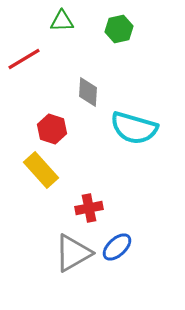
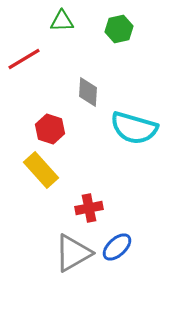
red hexagon: moved 2 px left
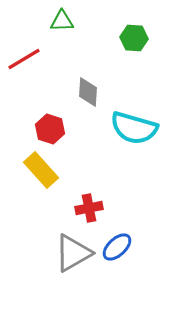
green hexagon: moved 15 px right, 9 px down; rotated 16 degrees clockwise
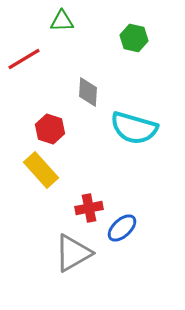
green hexagon: rotated 8 degrees clockwise
blue ellipse: moved 5 px right, 19 px up
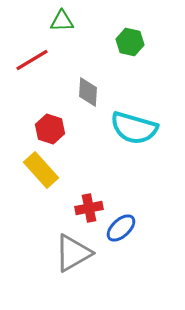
green hexagon: moved 4 px left, 4 px down
red line: moved 8 px right, 1 px down
blue ellipse: moved 1 px left
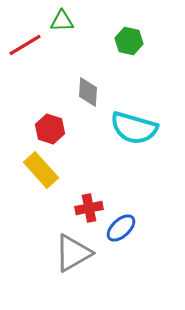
green hexagon: moved 1 px left, 1 px up
red line: moved 7 px left, 15 px up
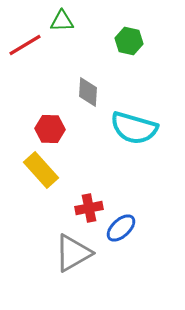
red hexagon: rotated 16 degrees counterclockwise
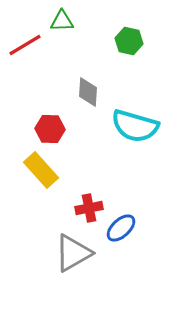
cyan semicircle: moved 1 px right, 2 px up
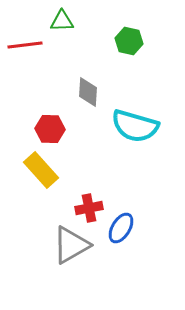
red line: rotated 24 degrees clockwise
blue ellipse: rotated 16 degrees counterclockwise
gray triangle: moved 2 px left, 8 px up
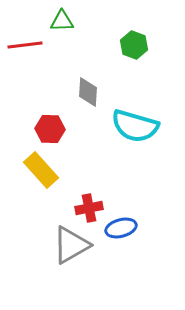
green hexagon: moved 5 px right, 4 px down; rotated 8 degrees clockwise
blue ellipse: rotated 44 degrees clockwise
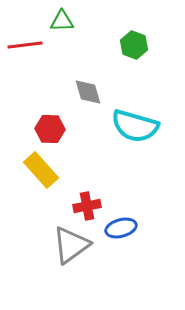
gray diamond: rotated 20 degrees counterclockwise
red cross: moved 2 px left, 2 px up
gray triangle: rotated 6 degrees counterclockwise
